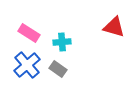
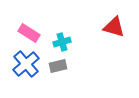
cyan cross: rotated 12 degrees counterclockwise
blue cross: moved 1 px left, 1 px up
gray rectangle: moved 3 px up; rotated 48 degrees counterclockwise
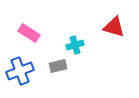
cyan cross: moved 13 px right, 3 px down
blue cross: moved 6 px left, 7 px down; rotated 20 degrees clockwise
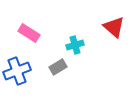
red triangle: rotated 25 degrees clockwise
gray rectangle: moved 1 px down; rotated 18 degrees counterclockwise
blue cross: moved 3 px left
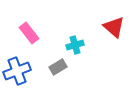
pink rectangle: rotated 20 degrees clockwise
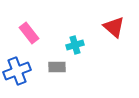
gray rectangle: moved 1 px left; rotated 30 degrees clockwise
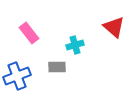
blue cross: moved 5 px down
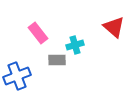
pink rectangle: moved 9 px right
gray rectangle: moved 7 px up
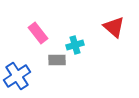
blue cross: rotated 12 degrees counterclockwise
